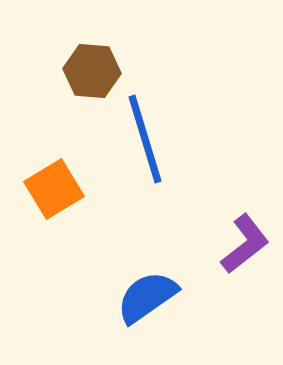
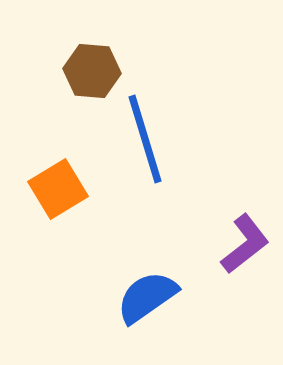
orange square: moved 4 px right
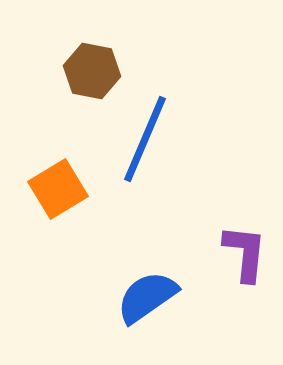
brown hexagon: rotated 6 degrees clockwise
blue line: rotated 40 degrees clockwise
purple L-shape: moved 9 px down; rotated 46 degrees counterclockwise
